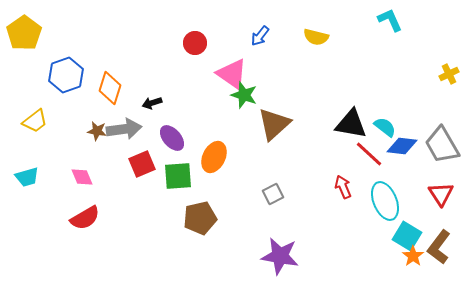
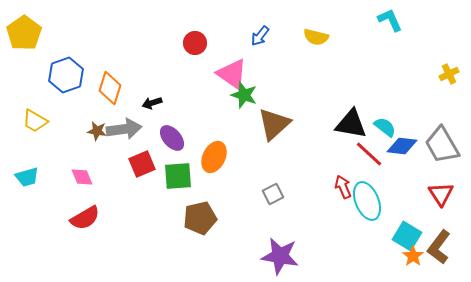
yellow trapezoid: rotated 68 degrees clockwise
cyan ellipse: moved 18 px left
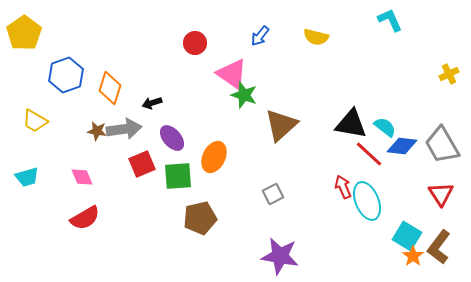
brown triangle: moved 7 px right, 1 px down
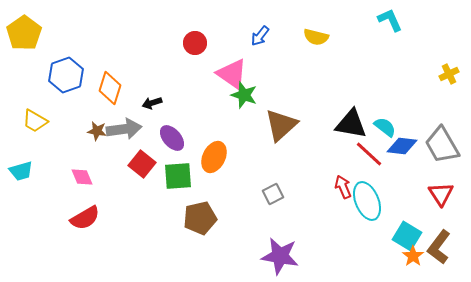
red square: rotated 28 degrees counterclockwise
cyan trapezoid: moved 6 px left, 6 px up
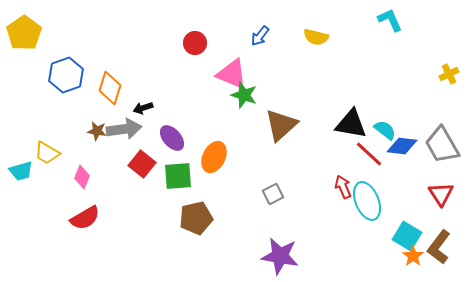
pink triangle: rotated 12 degrees counterclockwise
black arrow: moved 9 px left, 5 px down
yellow trapezoid: moved 12 px right, 32 px down
cyan semicircle: moved 3 px down
pink diamond: rotated 45 degrees clockwise
brown pentagon: moved 4 px left
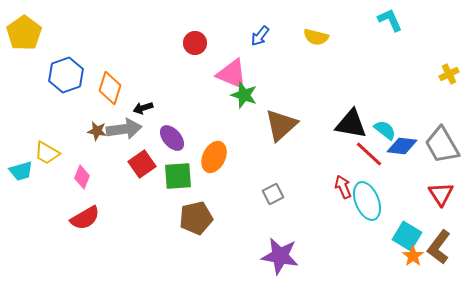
red square: rotated 16 degrees clockwise
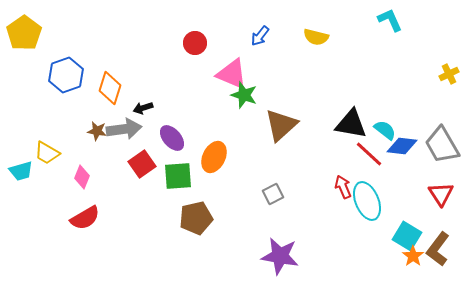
brown L-shape: moved 1 px left, 2 px down
